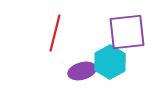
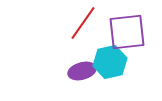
red line: moved 28 px right, 10 px up; rotated 21 degrees clockwise
cyan hexagon: rotated 16 degrees clockwise
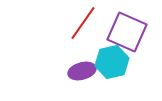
purple square: rotated 30 degrees clockwise
cyan hexagon: moved 2 px right
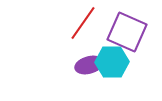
cyan hexagon: rotated 12 degrees clockwise
purple ellipse: moved 7 px right, 6 px up
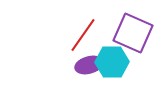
red line: moved 12 px down
purple square: moved 6 px right, 1 px down
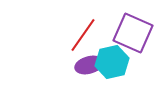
cyan hexagon: rotated 12 degrees counterclockwise
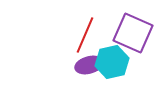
red line: moved 2 px right; rotated 12 degrees counterclockwise
